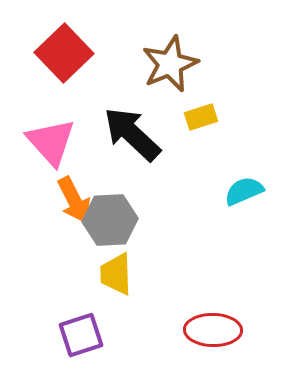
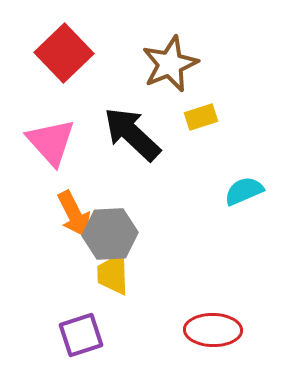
orange arrow: moved 14 px down
gray hexagon: moved 14 px down
yellow trapezoid: moved 3 px left
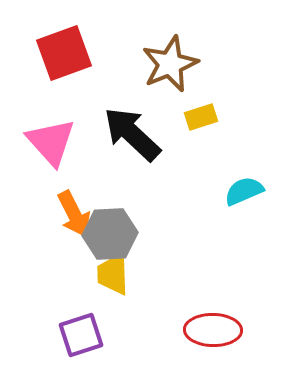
red square: rotated 24 degrees clockwise
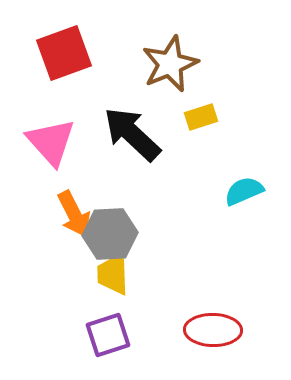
purple square: moved 27 px right
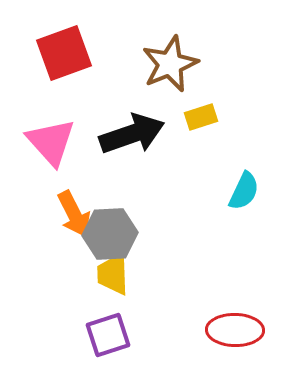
black arrow: rotated 118 degrees clockwise
cyan semicircle: rotated 138 degrees clockwise
red ellipse: moved 22 px right
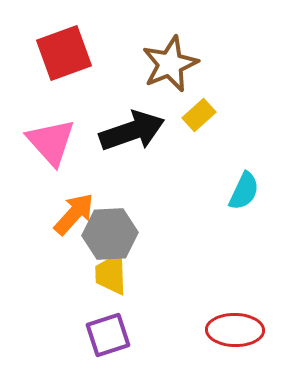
yellow rectangle: moved 2 px left, 2 px up; rotated 24 degrees counterclockwise
black arrow: moved 3 px up
orange arrow: rotated 111 degrees counterclockwise
yellow trapezoid: moved 2 px left
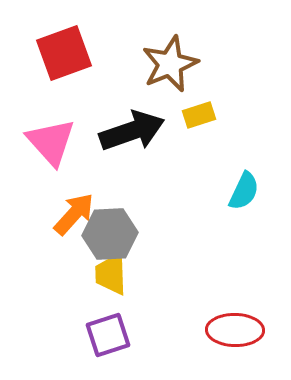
yellow rectangle: rotated 24 degrees clockwise
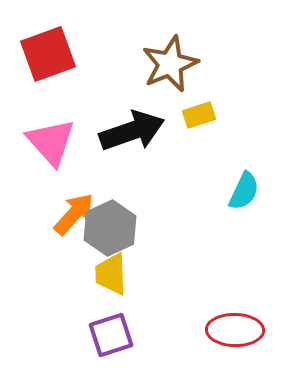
red square: moved 16 px left, 1 px down
gray hexagon: moved 6 px up; rotated 22 degrees counterclockwise
purple square: moved 3 px right
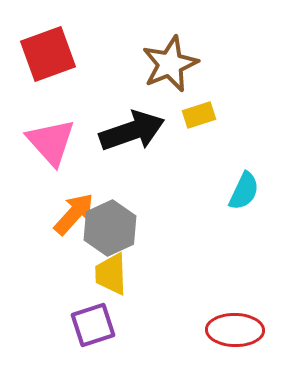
purple square: moved 18 px left, 10 px up
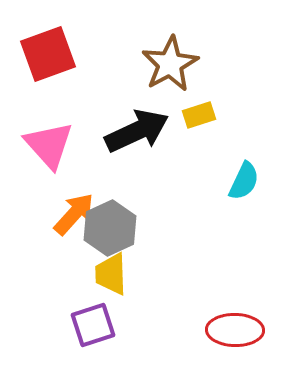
brown star: rotated 6 degrees counterclockwise
black arrow: moved 5 px right; rotated 6 degrees counterclockwise
pink triangle: moved 2 px left, 3 px down
cyan semicircle: moved 10 px up
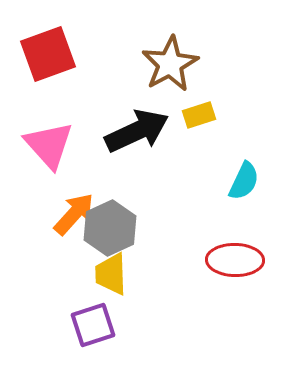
red ellipse: moved 70 px up
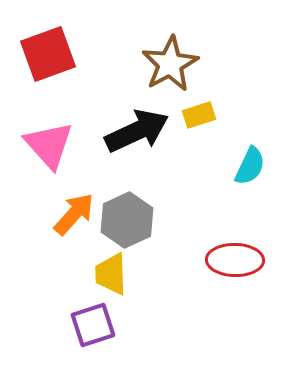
cyan semicircle: moved 6 px right, 15 px up
gray hexagon: moved 17 px right, 8 px up
